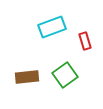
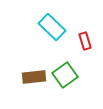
cyan rectangle: rotated 64 degrees clockwise
brown rectangle: moved 7 px right
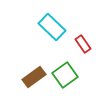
red rectangle: moved 2 px left, 3 px down; rotated 18 degrees counterclockwise
brown rectangle: rotated 30 degrees counterclockwise
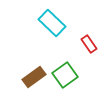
cyan rectangle: moved 4 px up
red rectangle: moved 6 px right
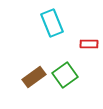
cyan rectangle: rotated 24 degrees clockwise
red rectangle: rotated 54 degrees counterclockwise
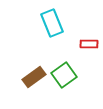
green square: moved 1 px left
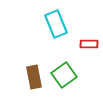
cyan rectangle: moved 4 px right, 1 px down
brown rectangle: rotated 65 degrees counterclockwise
